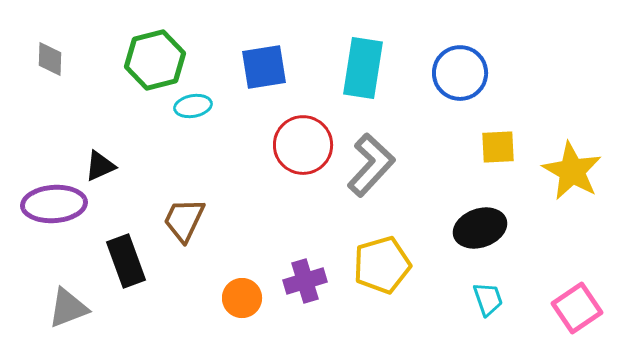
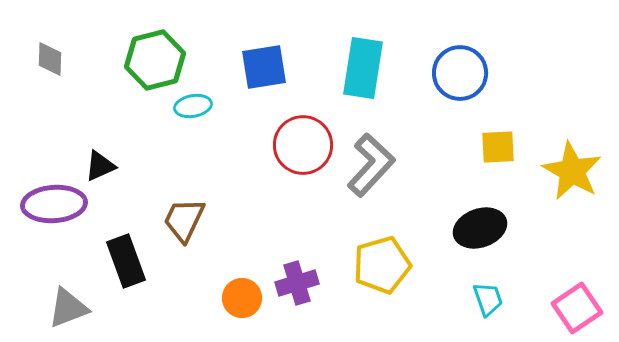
purple cross: moved 8 px left, 2 px down
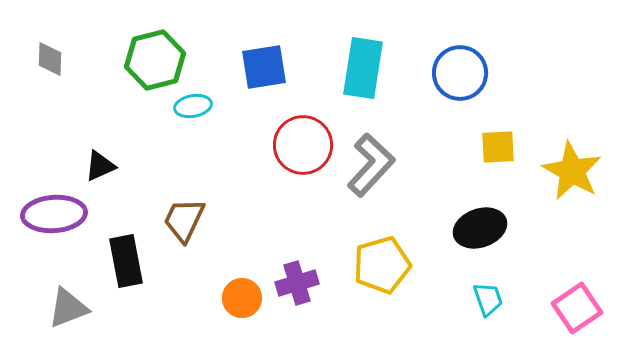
purple ellipse: moved 10 px down
black rectangle: rotated 9 degrees clockwise
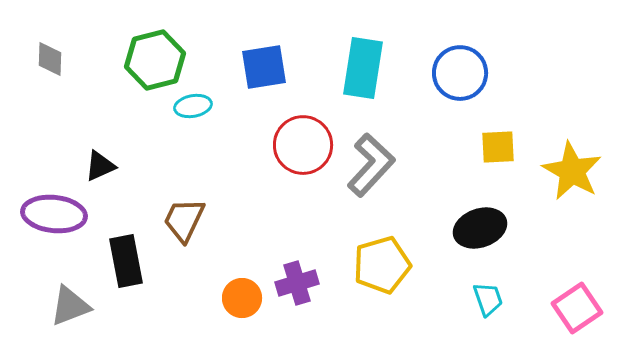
purple ellipse: rotated 10 degrees clockwise
gray triangle: moved 2 px right, 2 px up
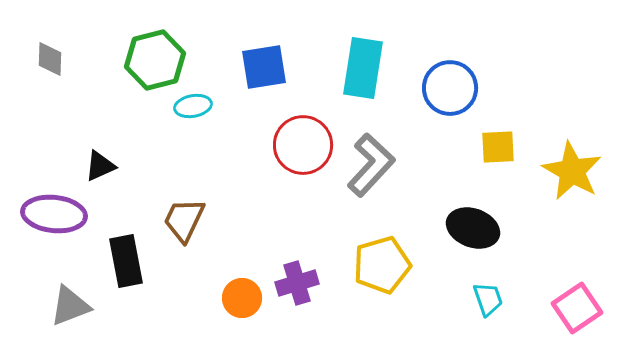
blue circle: moved 10 px left, 15 px down
black ellipse: moved 7 px left; rotated 39 degrees clockwise
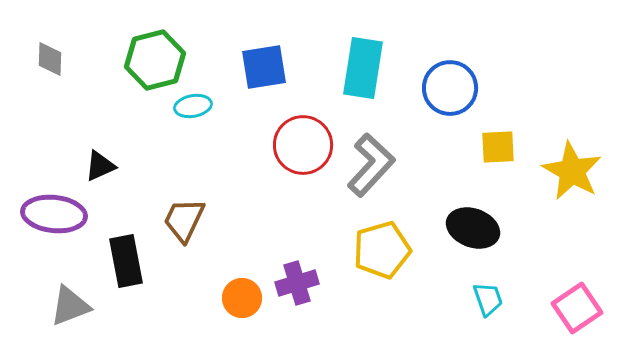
yellow pentagon: moved 15 px up
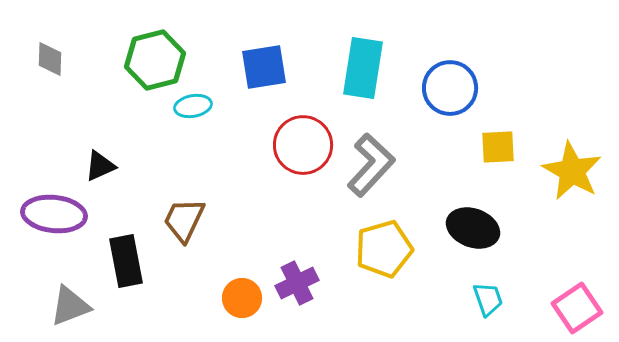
yellow pentagon: moved 2 px right, 1 px up
purple cross: rotated 9 degrees counterclockwise
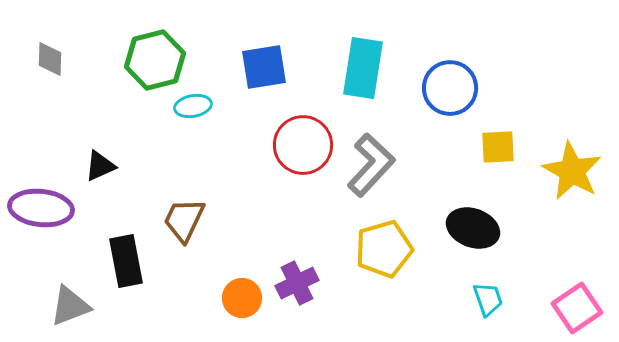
purple ellipse: moved 13 px left, 6 px up
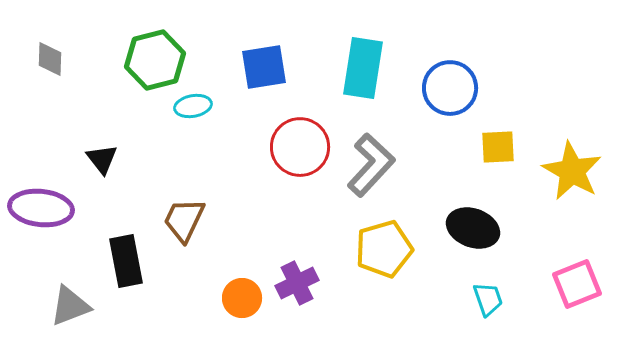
red circle: moved 3 px left, 2 px down
black triangle: moved 2 px right, 7 px up; rotated 44 degrees counterclockwise
pink square: moved 24 px up; rotated 12 degrees clockwise
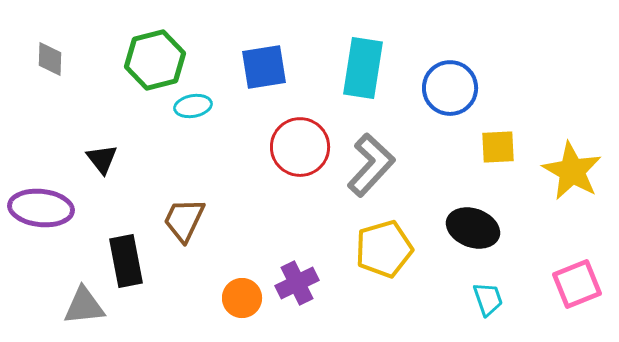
gray triangle: moved 14 px right; rotated 15 degrees clockwise
